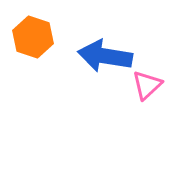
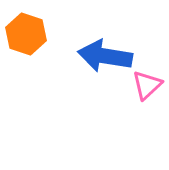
orange hexagon: moved 7 px left, 3 px up
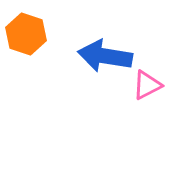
pink triangle: rotated 16 degrees clockwise
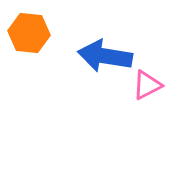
orange hexagon: moved 3 px right, 1 px up; rotated 12 degrees counterclockwise
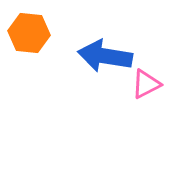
pink triangle: moved 1 px left, 1 px up
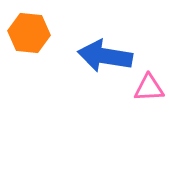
pink triangle: moved 3 px right, 4 px down; rotated 24 degrees clockwise
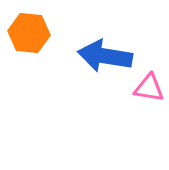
pink triangle: rotated 12 degrees clockwise
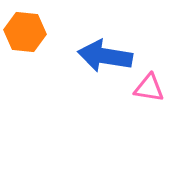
orange hexagon: moved 4 px left, 1 px up
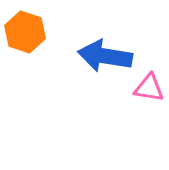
orange hexagon: rotated 12 degrees clockwise
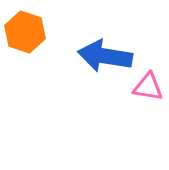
pink triangle: moved 1 px left, 1 px up
